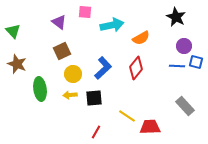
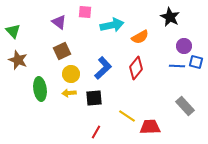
black star: moved 6 px left
orange semicircle: moved 1 px left, 1 px up
brown star: moved 1 px right, 4 px up
yellow circle: moved 2 px left
yellow arrow: moved 1 px left, 2 px up
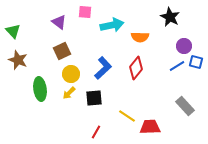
orange semicircle: rotated 30 degrees clockwise
blue line: rotated 35 degrees counterclockwise
yellow arrow: rotated 40 degrees counterclockwise
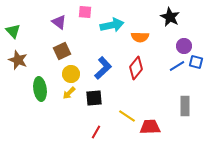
gray rectangle: rotated 42 degrees clockwise
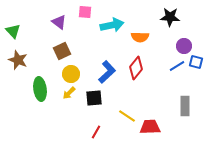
black star: rotated 24 degrees counterclockwise
blue L-shape: moved 4 px right, 4 px down
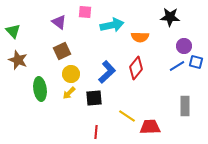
red line: rotated 24 degrees counterclockwise
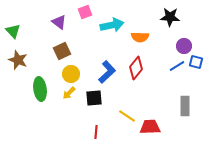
pink square: rotated 24 degrees counterclockwise
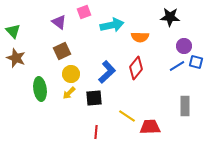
pink square: moved 1 px left
brown star: moved 2 px left, 2 px up
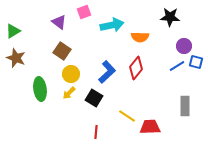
green triangle: rotated 42 degrees clockwise
brown square: rotated 30 degrees counterclockwise
black square: rotated 36 degrees clockwise
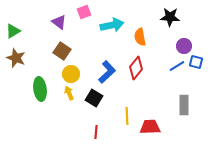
orange semicircle: rotated 78 degrees clockwise
yellow arrow: rotated 112 degrees clockwise
gray rectangle: moved 1 px left, 1 px up
yellow line: rotated 54 degrees clockwise
